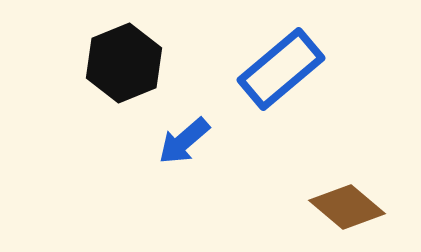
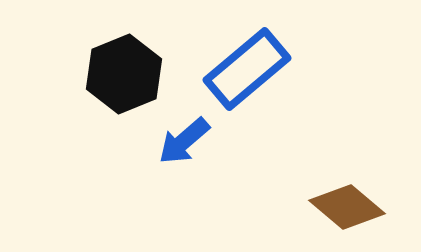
black hexagon: moved 11 px down
blue rectangle: moved 34 px left
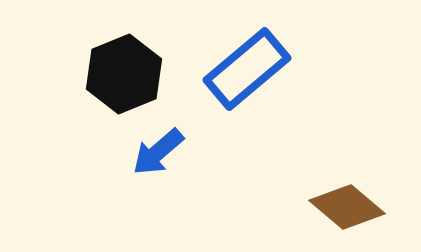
blue arrow: moved 26 px left, 11 px down
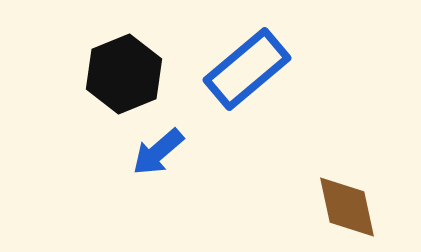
brown diamond: rotated 38 degrees clockwise
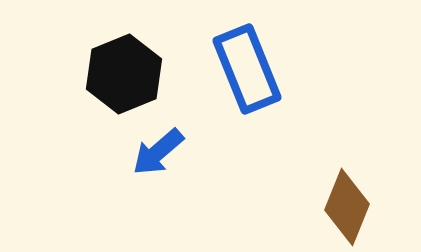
blue rectangle: rotated 72 degrees counterclockwise
brown diamond: rotated 34 degrees clockwise
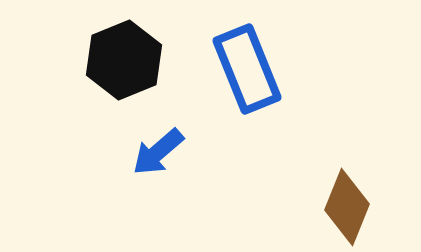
black hexagon: moved 14 px up
